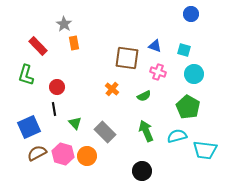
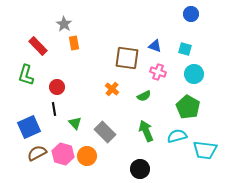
cyan square: moved 1 px right, 1 px up
black circle: moved 2 px left, 2 px up
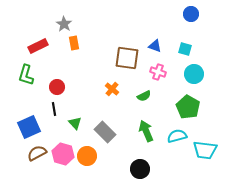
red rectangle: rotated 72 degrees counterclockwise
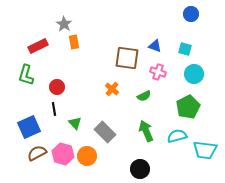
orange rectangle: moved 1 px up
green pentagon: rotated 15 degrees clockwise
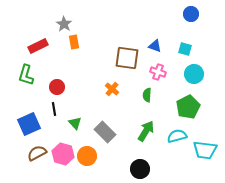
green semicircle: moved 3 px right, 1 px up; rotated 120 degrees clockwise
blue square: moved 3 px up
green arrow: rotated 55 degrees clockwise
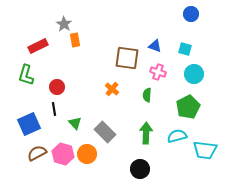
orange rectangle: moved 1 px right, 2 px up
green arrow: moved 2 px down; rotated 30 degrees counterclockwise
orange circle: moved 2 px up
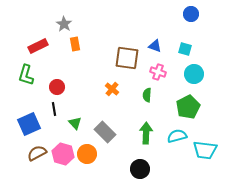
orange rectangle: moved 4 px down
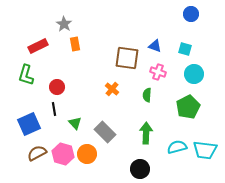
cyan semicircle: moved 11 px down
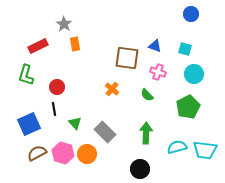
green semicircle: rotated 48 degrees counterclockwise
pink hexagon: moved 1 px up
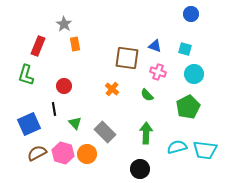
red rectangle: rotated 42 degrees counterclockwise
red circle: moved 7 px right, 1 px up
